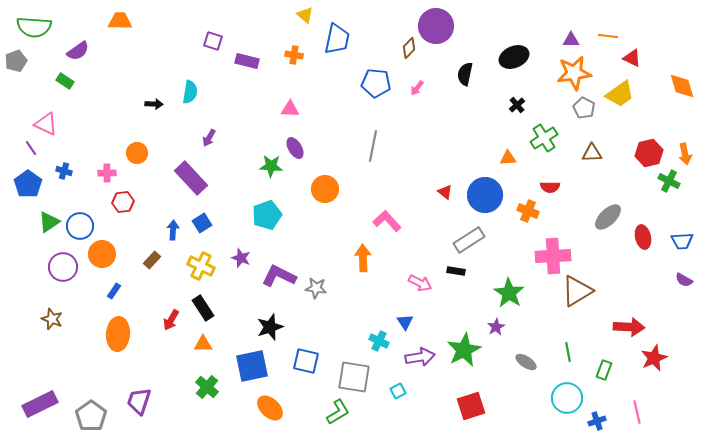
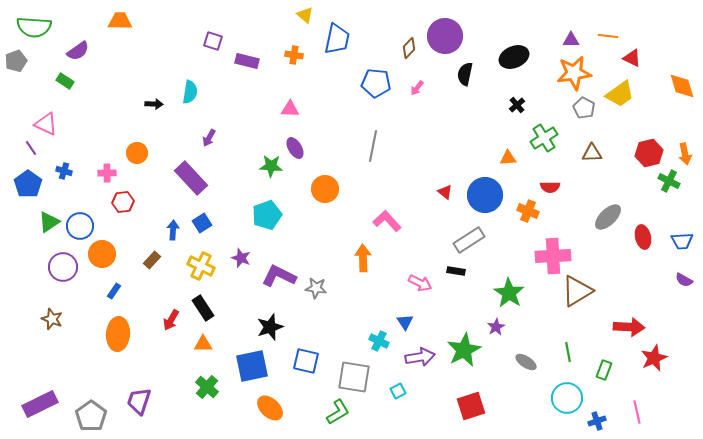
purple circle at (436, 26): moved 9 px right, 10 px down
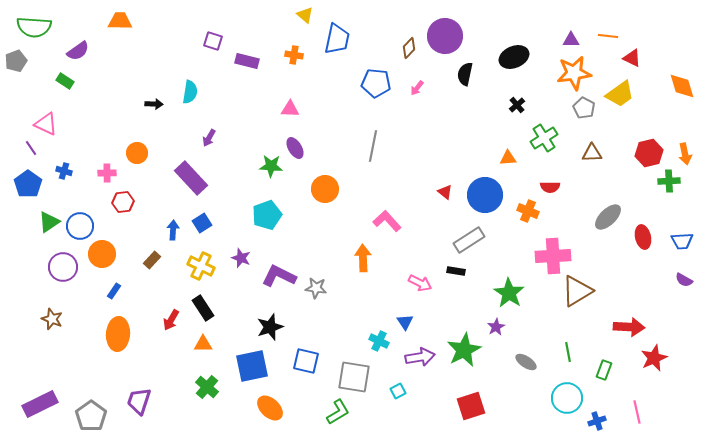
green cross at (669, 181): rotated 30 degrees counterclockwise
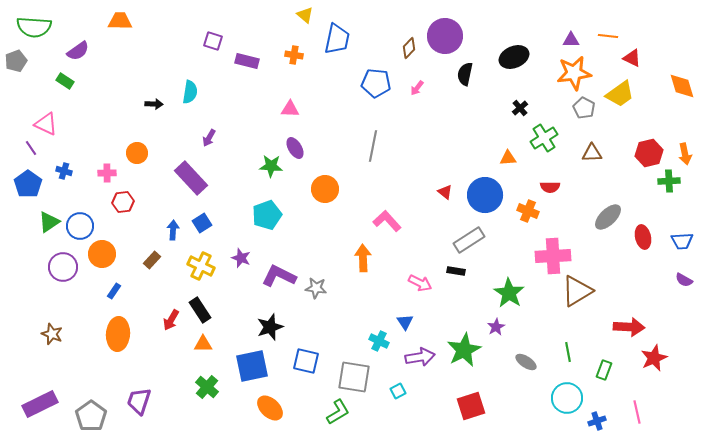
black cross at (517, 105): moved 3 px right, 3 px down
black rectangle at (203, 308): moved 3 px left, 2 px down
brown star at (52, 319): moved 15 px down
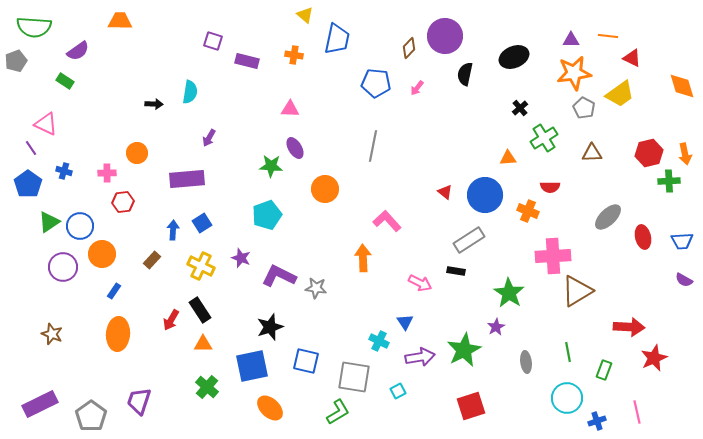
purple rectangle at (191, 178): moved 4 px left, 1 px down; rotated 52 degrees counterclockwise
gray ellipse at (526, 362): rotated 50 degrees clockwise
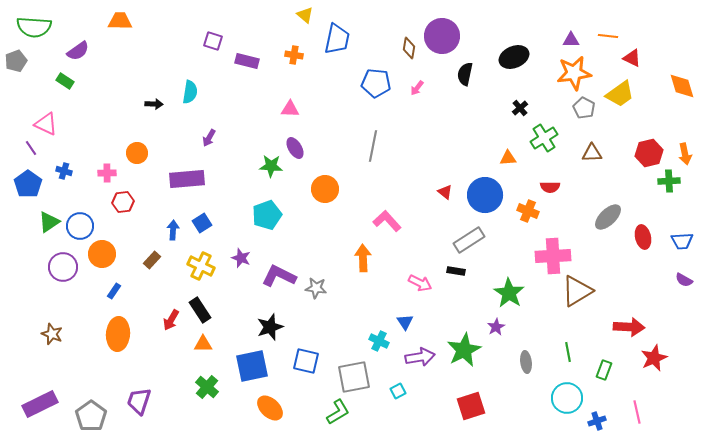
purple circle at (445, 36): moved 3 px left
brown diamond at (409, 48): rotated 35 degrees counterclockwise
gray square at (354, 377): rotated 20 degrees counterclockwise
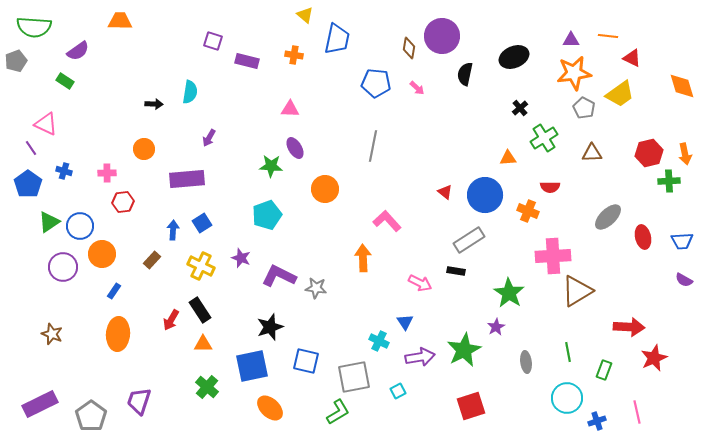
pink arrow at (417, 88): rotated 84 degrees counterclockwise
orange circle at (137, 153): moved 7 px right, 4 px up
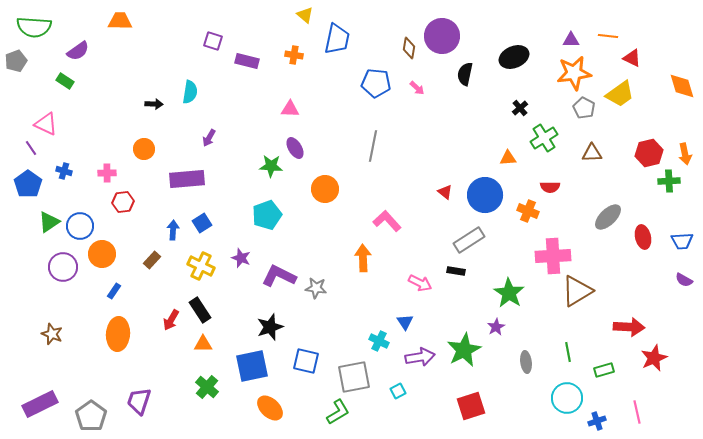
green rectangle at (604, 370): rotated 54 degrees clockwise
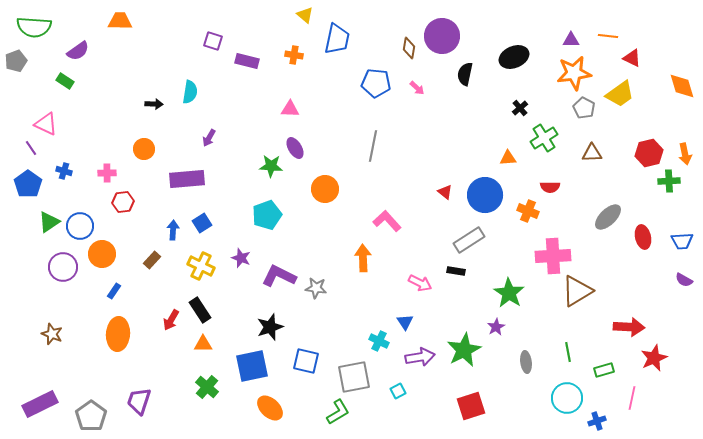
pink line at (637, 412): moved 5 px left, 14 px up; rotated 25 degrees clockwise
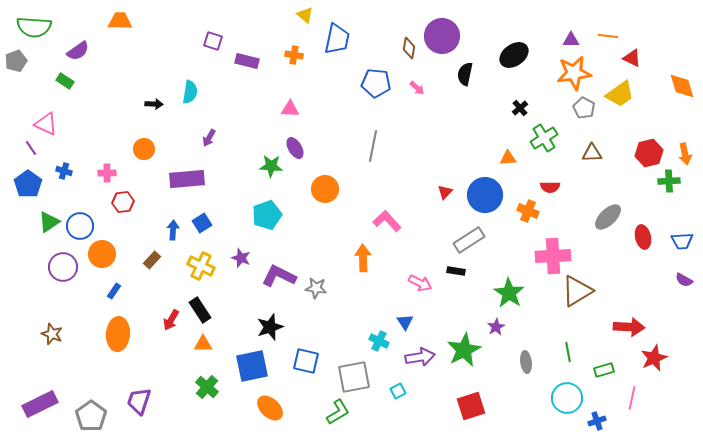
black ellipse at (514, 57): moved 2 px up; rotated 12 degrees counterclockwise
red triangle at (445, 192): rotated 35 degrees clockwise
